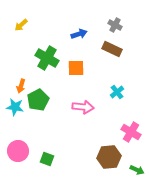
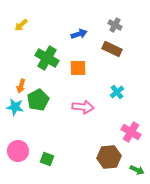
orange square: moved 2 px right
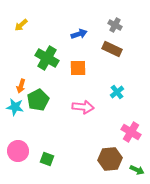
brown hexagon: moved 1 px right, 2 px down
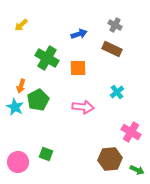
cyan star: rotated 18 degrees clockwise
pink circle: moved 11 px down
green square: moved 1 px left, 5 px up
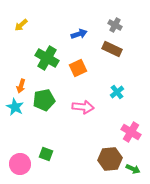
orange square: rotated 24 degrees counterclockwise
green pentagon: moved 6 px right; rotated 15 degrees clockwise
pink circle: moved 2 px right, 2 px down
green arrow: moved 4 px left, 1 px up
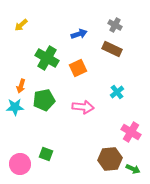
cyan star: rotated 30 degrees counterclockwise
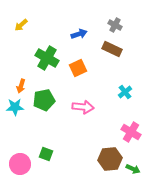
cyan cross: moved 8 px right
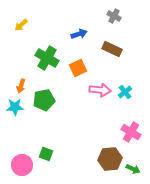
gray cross: moved 1 px left, 9 px up
pink arrow: moved 17 px right, 17 px up
pink circle: moved 2 px right, 1 px down
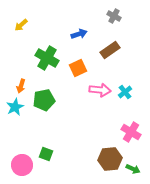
brown rectangle: moved 2 px left, 1 px down; rotated 60 degrees counterclockwise
cyan star: rotated 24 degrees counterclockwise
